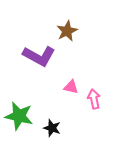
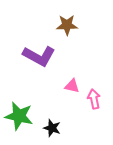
brown star: moved 6 px up; rotated 25 degrees clockwise
pink triangle: moved 1 px right, 1 px up
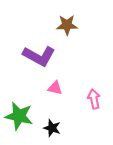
pink triangle: moved 17 px left, 2 px down
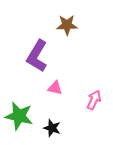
purple L-shape: moved 2 px left; rotated 92 degrees clockwise
pink arrow: moved 1 px down; rotated 36 degrees clockwise
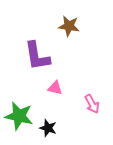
brown star: moved 2 px right, 1 px down; rotated 10 degrees clockwise
purple L-shape: rotated 40 degrees counterclockwise
pink arrow: moved 2 px left, 4 px down; rotated 126 degrees clockwise
black star: moved 4 px left
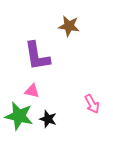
pink triangle: moved 23 px left, 3 px down
black star: moved 9 px up
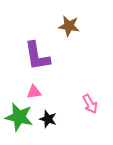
pink triangle: moved 2 px right, 1 px down; rotated 21 degrees counterclockwise
pink arrow: moved 2 px left
green star: moved 1 px down
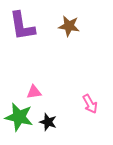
purple L-shape: moved 15 px left, 30 px up
black star: moved 3 px down
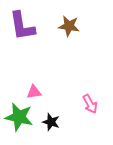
black star: moved 3 px right
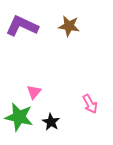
purple L-shape: rotated 124 degrees clockwise
pink triangle: rotated 42 degrees counterclockwise
black star: rotated 12 degrees clockwise
